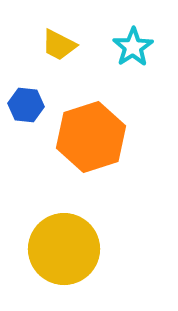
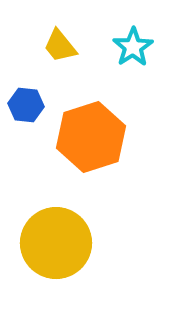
yellow trapezoid: moved 1 px right, 1 px down; rotated 24 degrees clockwise
yellow circle: moved 8 px left, 6 px up
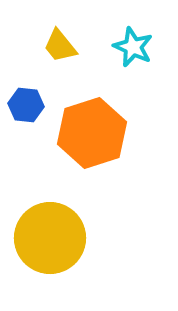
cyan star: rotated 15 degrees counterclockwise
orange hexagon: moved 1 px right, 4 px up
yellow circle: moved 6 px left, 5 px up
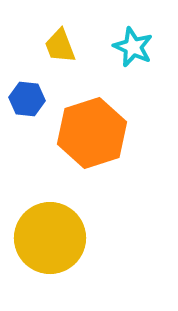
yellow trapezoid: rotated 18 degrees clockwise
blue hexagon: moved 1 px right, 6 px up
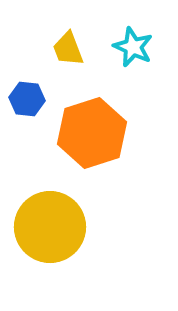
yellow trapezoid: moved 8 px right, 3 px down
yellow circle: moved 11 px up
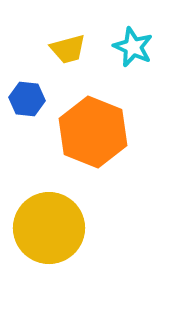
yellow trapezoid: rotated 84 degrees counterclockwise
orange hexagon: moved 1 px right, 1 px up; rotated 20 degrees counterclockwise
yellow circle: moved 1 px left, 1 px down
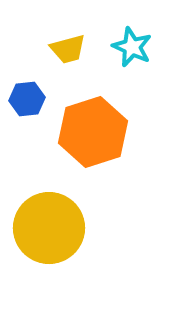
cyan star: moved 1 px left
blue hexagon: rotated 12 degrees counterclockwise
orange hexagon: rotated 20 degrees clockwise
